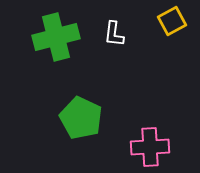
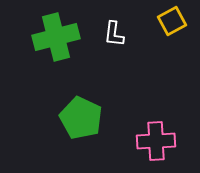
pink cross: moved 6 px right, 6 px up
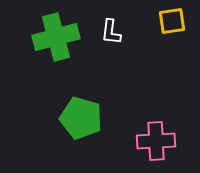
yellow square: rotated 20 degrees clockwise
white L-shape: moved 3 px left, 2 px up
green pentagon: rotated 9 degrees counterclockwise
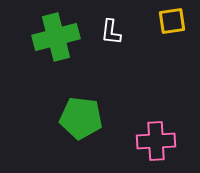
green pentagon: rotated 9 degrees counterclockwise
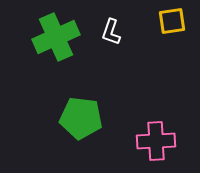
white L-shape: rotated 12 degrees clockwise
green cross: rotated 9 degrees counterclockwise
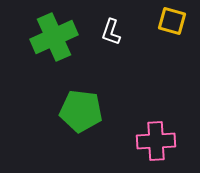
yellow square: rotated 24 degrees clockwise
green cross: moved 2 px left
green pentagon: moved 7 px up
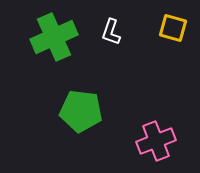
yellow square: moved 1 px right, 7 px down
pink cross: rotated 18 degrees counterclockwise
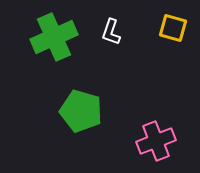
green pentagon: rotated 9 degrees clockwise
